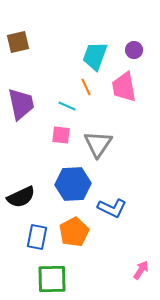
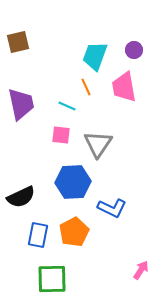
blue hexagon: moved 2 px up
blue rectangle: moved 1 px right, 2 px up
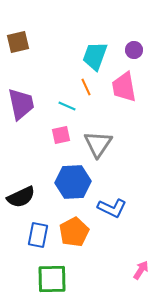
pink square: rotated 18 degrees counterclockwise
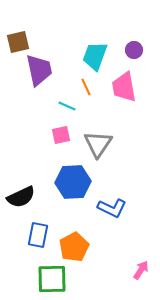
purple trapezoid: moved 18 px right, 34 px up
orange pentagon: moved 15 px down
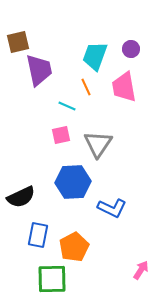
purple circle: moved 3 px left, 1 px up
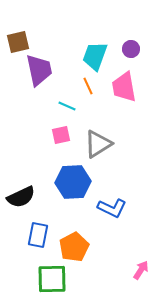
orange line: moved 2 px right, 1 px up
gray triangle: rotated 24 degrees clockwise
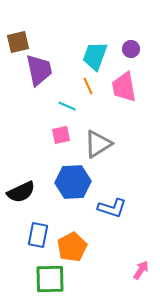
black semicircle: moved 5 px up
blue L-shape: rotated 8 degrees counterclockwise
orange pentagon: moved 2 px left
green square: moved 2 px left
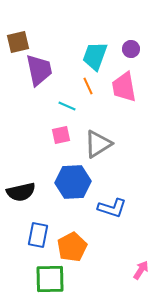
black semicircle: rotated 12 degrees clockwise
